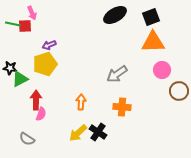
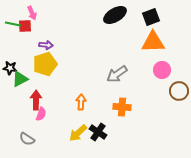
purple arrow: moved 3 px left; rotated 152 degrees counterclockwise
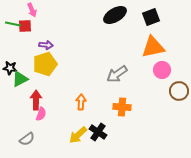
pink arrow: moved 3 px up
orange triangle: moved 5 px down; rotated 10 degrees counterclockwise
yellow arrow: moved 2 px down
gray semicircle: rotated 70 degrees counterclockwise
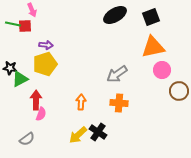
orange cross: moved 3 px left, 4 px up
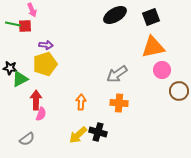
black cross: rotated 18 degrees counterclockwise
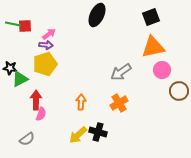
pink arrow: moved 17 px right, 24 px down; rotated 104 degrees counterclockwise
black ellipse: moved 18 px left; rotated 35 degrees counterclockwise
gray arrow: moved 4 px right, 2 px up
orange cross: rotated 36 degrees counterclockwise
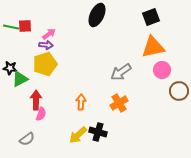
green line: moved 2 px left, 3 px down
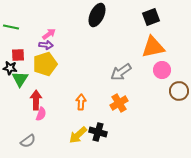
red square: moved 7 px left, 29 px down
green triangle: rotated 30 degrees counterclockwise
gray semicircle: moved 1 px right, 2 px down
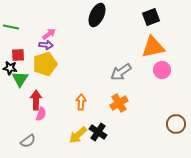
brown circle: moved 3 px left, 33 px down
black cross: rotated 18 degrees clockwise
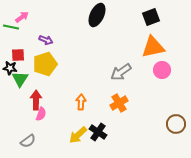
pink arrow: moved 27 px left, 17 px up
purple arrow: moved 5 px up; rotated 16 degrees clockwise
